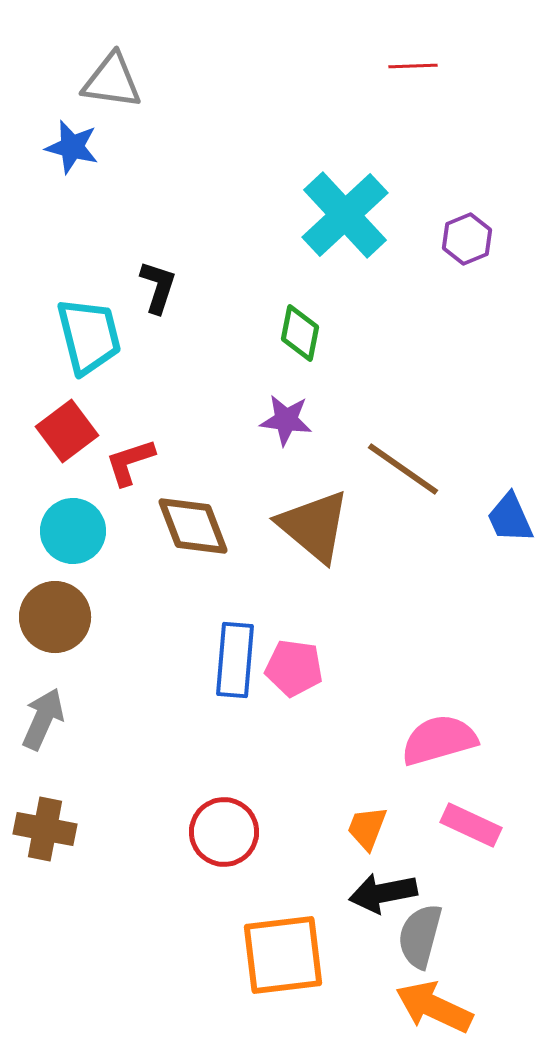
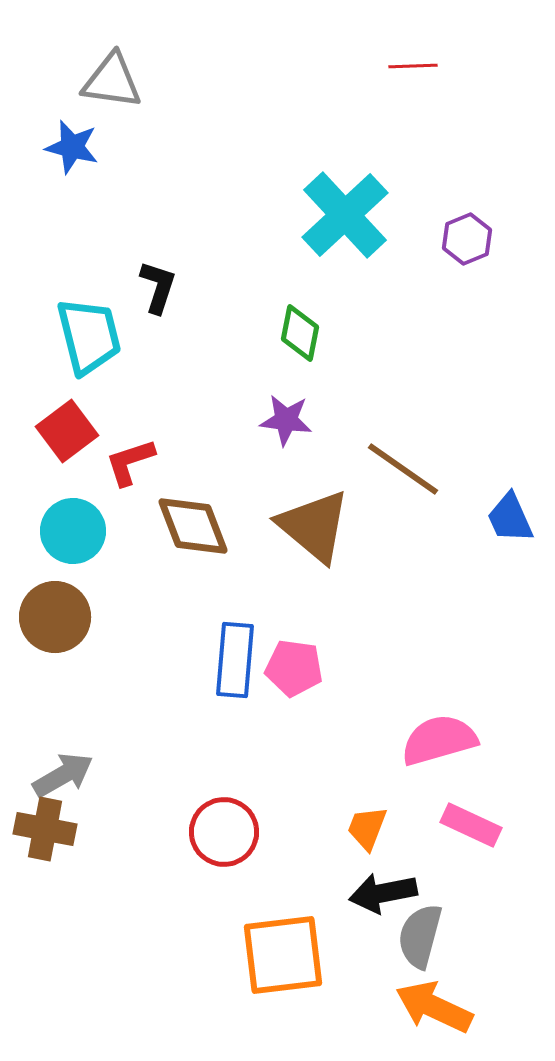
gray arrow: moved 20 px right, 56 px down; rotated 36 degrees clockwise
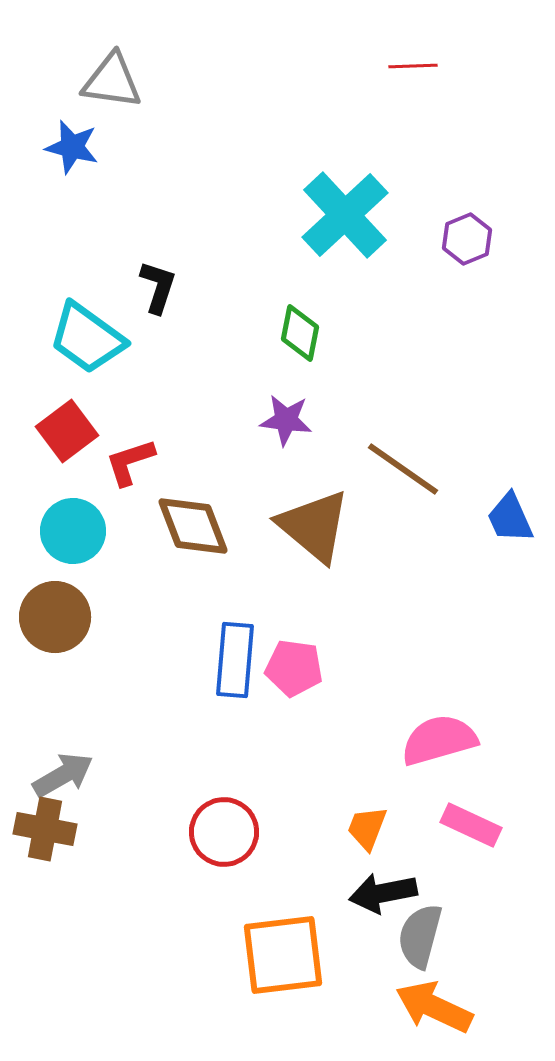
cyan trapezoid: moved 2 px left, 2 px down; rotated 140 degrees clockwise
